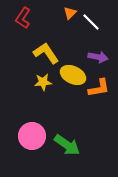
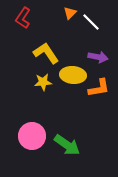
yellow ellipse: rotated 20 degrees counterclockwise
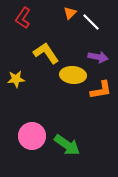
yellow star: moved 27 px left, 3 px up
orange L-shape: moved 2 px right, 2 px down
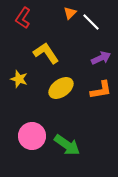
purple arrow: moved 3 px right, 1 px down; rotated 36 degrees counterclockwise
yellow ellipse: moved 12 px left, 13 px down; rotated 40 degrees counterclockwise
yellow star: moved 3 px right; rotated 24 degrees clockwise
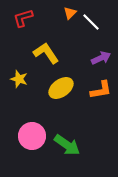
red L-shape: rotated 40 degrees clockwise
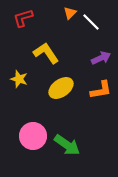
pink circle: moved 1 px right
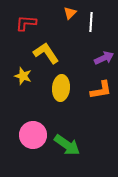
red L-shape: moved 3 px right, 5 px down; rotated 20 degrees clockwise
white line: rotated 48 degrees clockwise
purple arrow: moved 3 px right
yellow star: moved 4 px right, 3 px up
yellow ellipse: rotated 50 degrees counterclockwise
pink circle: moved 1 px up
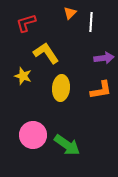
red L-shape: rotated 20 degrees counterclockwise
purple arrow: rotated 18 degrees clockwise
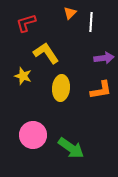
green arrow: moved 4 px right, 3 px down
